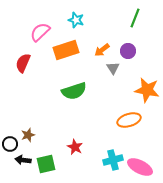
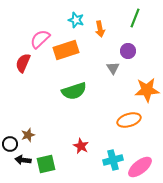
pink semicircle: moved 7 px down
orange arrow: moved 2 px left, 21 px up; rotated 63 degrees counterclockwise
orange star: rotated 15 degrees counterclockwise
red star: moved 6 px right, 1 px up
pink ellipse: rotated 65 degrees counterclockwise
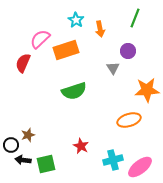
cyan star: rotated 14 degrees clockwise
black circle: moved 1 px right, 1 px down
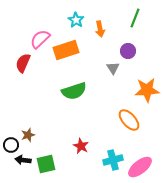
orange ellipse: rotated 65 degrees clockwise
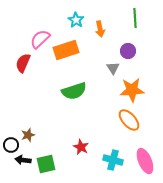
green line: rotated 24 degrees counterclockwise
orange star: moved 15 px left
red star: moved 1 px down
cyan cross: rotated 30 degrees clockwise
pink ellipse: moved 5 px right, 6 px up; rotated 75 degrees counterclockwise
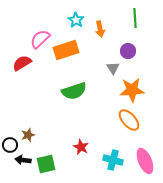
red semicircle: moved 1 px left; rotated 36 degrees clockwise
black circle: moved 1 px left
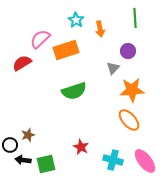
gray triangle: rotated 16 degrees clockwise
pink ellipse: rotated 15 degrees counterclockwise
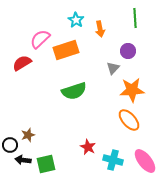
red star: moved 7 px right
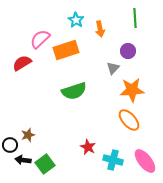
green square: moved 1 px left; rotated 24 degrees counterclockwise
